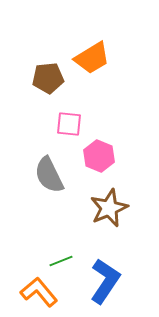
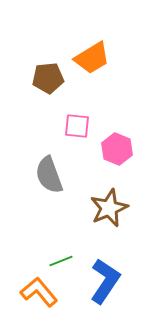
pink square: moved 8 px right, 2 px down
pink hexagon: moved 18 px right, 7 px up
gray semicircle: rotated 6 degrees clockwise
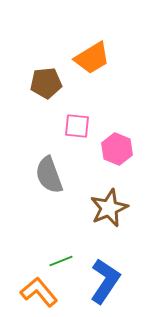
brown pentagon: moved 2 px left, 5 px down
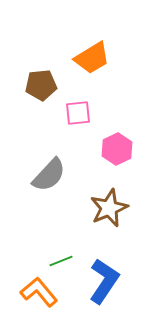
brown pentagon: moved 5 px left, 2 px down
pink square: moved 1 px right, 13 px up; rotated 12 degrees counterclockwise
pink hexagon: rotated 12 degrees clockwise
gray semicircle: rotated 117 degrees counterclockwise
blue L-shape: moved 1 px left
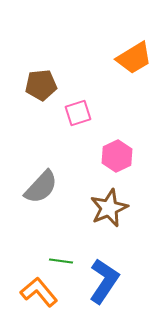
orange trapezoid: moved 42 px right
pink square: rotated 12 degrees counterclockwise
pink hexagon: moved 7 px down
gray semicircle: moved 8 px left, 12 px down
green line: rotated 30 degrees clockwise
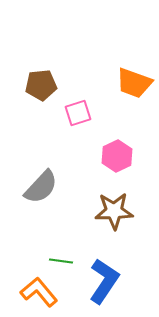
orange trapezoid: moved 25 px down; rotated 51 degrees clockwise
brown star: moved 5 px right, 3 px down; rotated 21 degrees clockwise
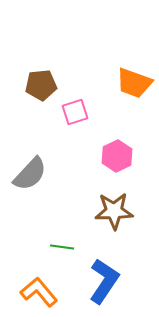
pink square: moved 3 px left, 1 px up
gray semicircle: moved 11 px left, 13 px up
green line: moved 1 px right, 14 px up
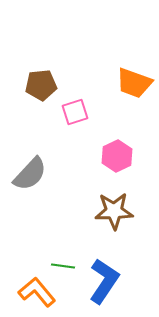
green line: moved 1 px right, 19 px down
orange L-shape: moved 2 px left
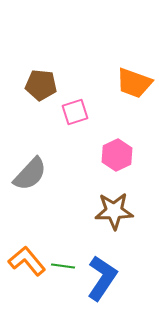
brown pentagon: rotated 12 degrees clockwise
pink hexagon: moved 1 px up
blue L-shape: moved 2 px left, 3 px up
orange L-shape: moved 10 px left, 31 px up
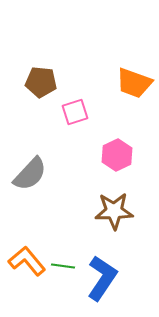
brown pentagon: moved 3 px up
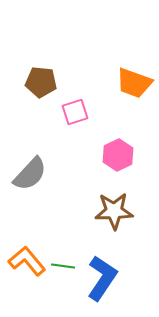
pink hexagon: moved 1 px right
